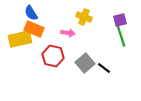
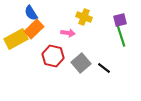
orange rectangle: rotated 66 degrees counterclockwise
yellow rectangle: moved 4 px left; rotated 15 degrees counterclockwise
gray square: moved 4 px left
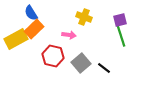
pink arrow: moved 1 px right, 2 px down
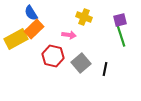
black line: moved 1 px right, 1 px down; rotated 64 degrees clockwise
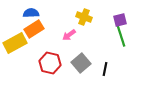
blue semicircle: rotated 119 degrees clockwise
orange rectangle: rotated 12 degrees clockwise
pink arrow: rotated 136 degrees clockwise
yellow rectangle: moved 1 px left, 4 px down
red hexagon: moved 3 px left, 7 px down
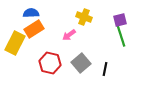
yellow rectangle: rotated 35 degrees counterclockwise
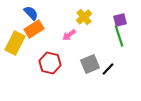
blue semicircle: rotated 49 degrees clockwise
yellow cross: rotated 28 degrees clockwise
green line: moved 2 px left
gray square: moved 9 px right, 1 px down; rotated 18 degrees clockwise
black line: moved 3 px right; rotated 32 degrees clockwise
